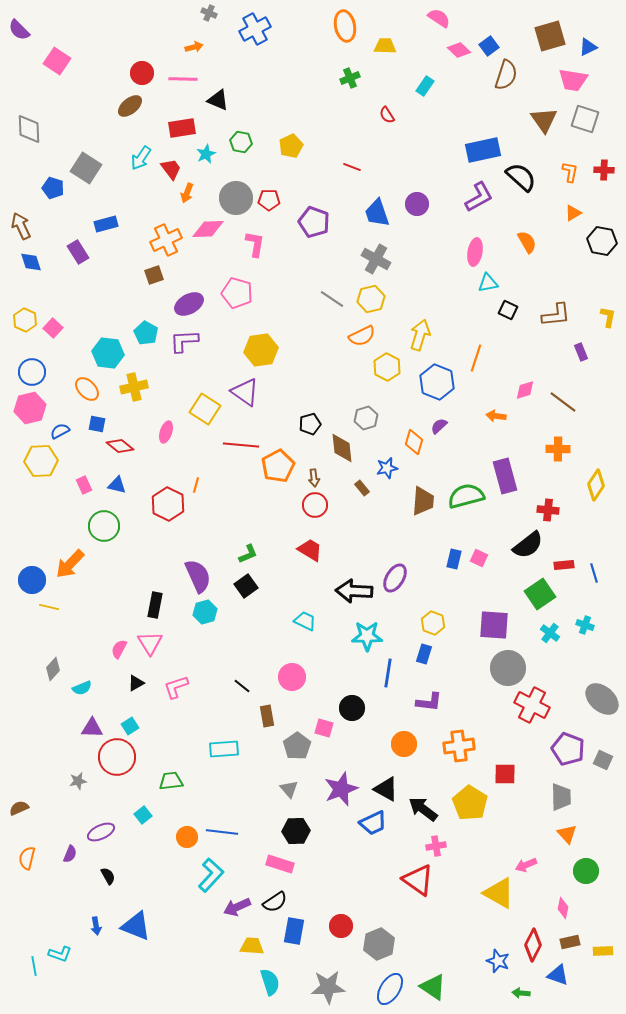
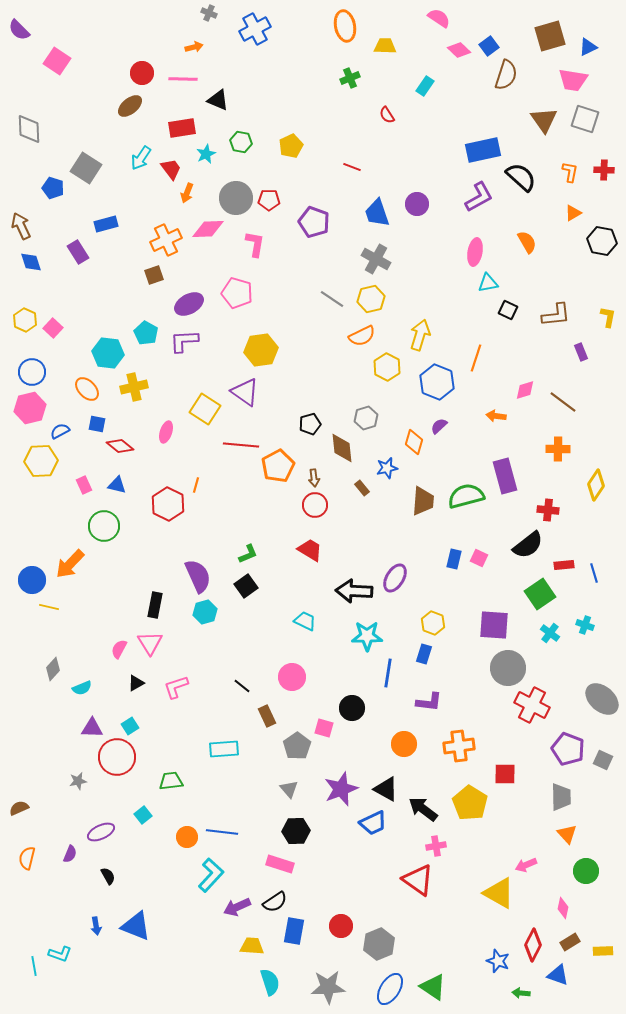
brown rectangle at (267, 716): rotated 15 degrees counterclockwise
brown rectangle at (570, 942): rotated 18 degrees counterclockwise
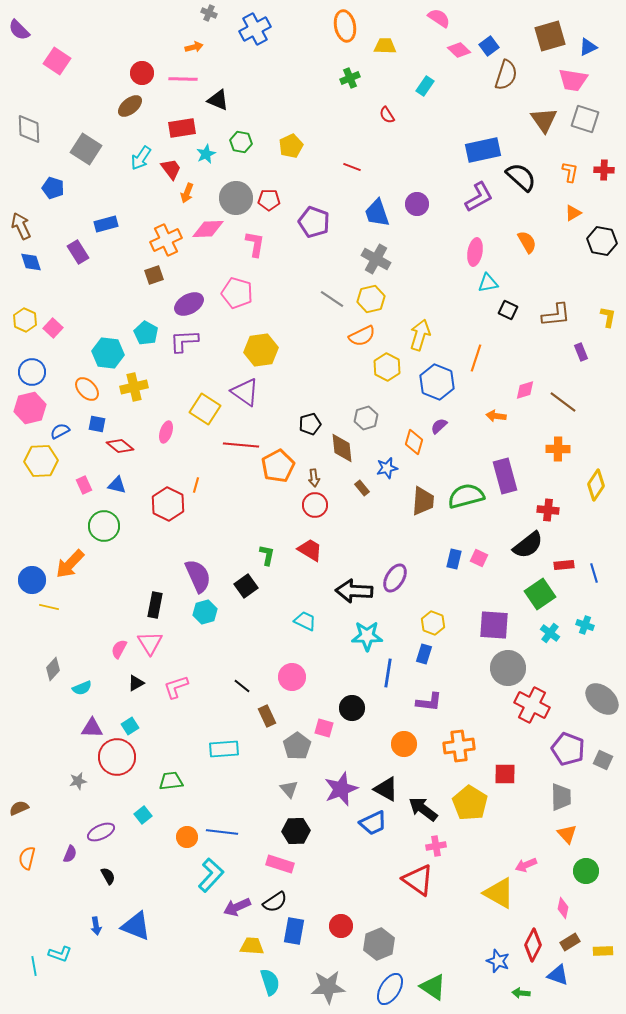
gray square at (86, 168): moved 19 px up
green L-shape at (248, 554): moved 19 px right, 1 px down; rotated 55 degrees counterclockwise
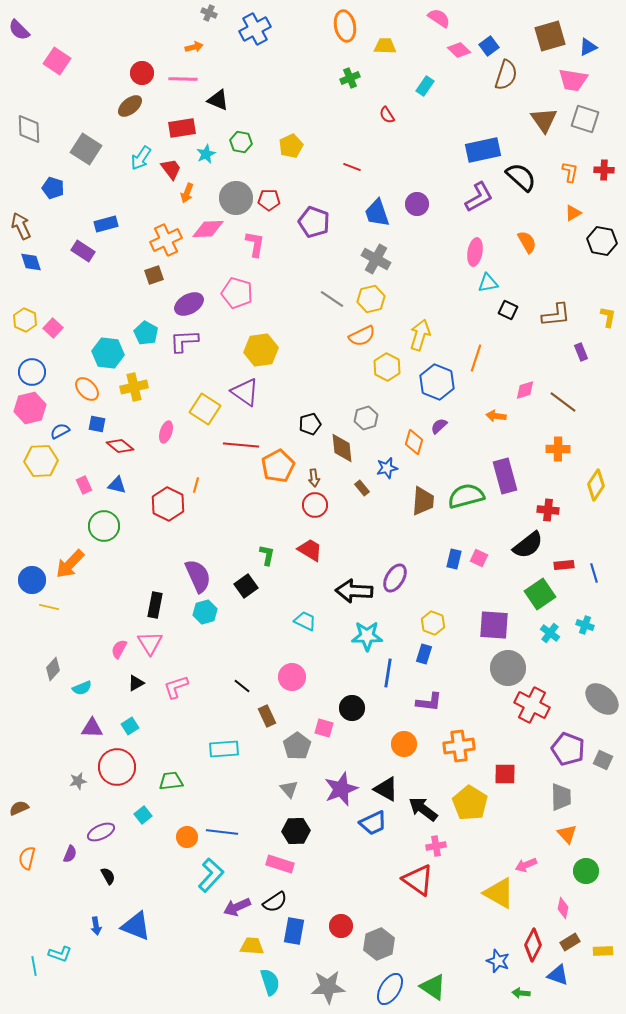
purple rectangle at (78, 252): moved 5 px right, 1 px up; rotated 25 degrees counterclockwise
red circle at (117, 757): moved 10 px down
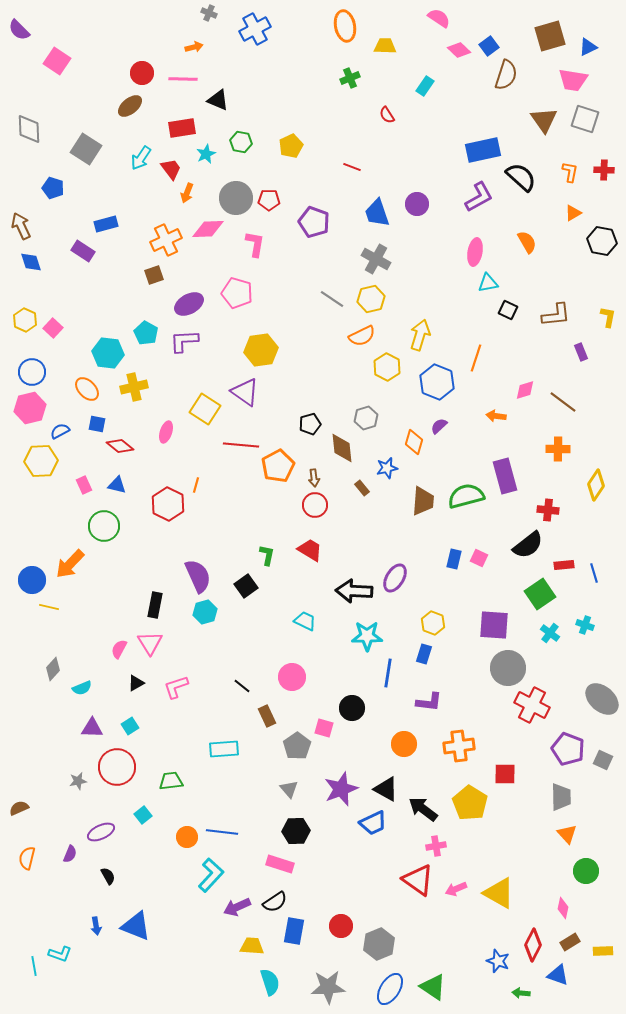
pink arrow at (526, 865): moved 70 px left, 24 px down
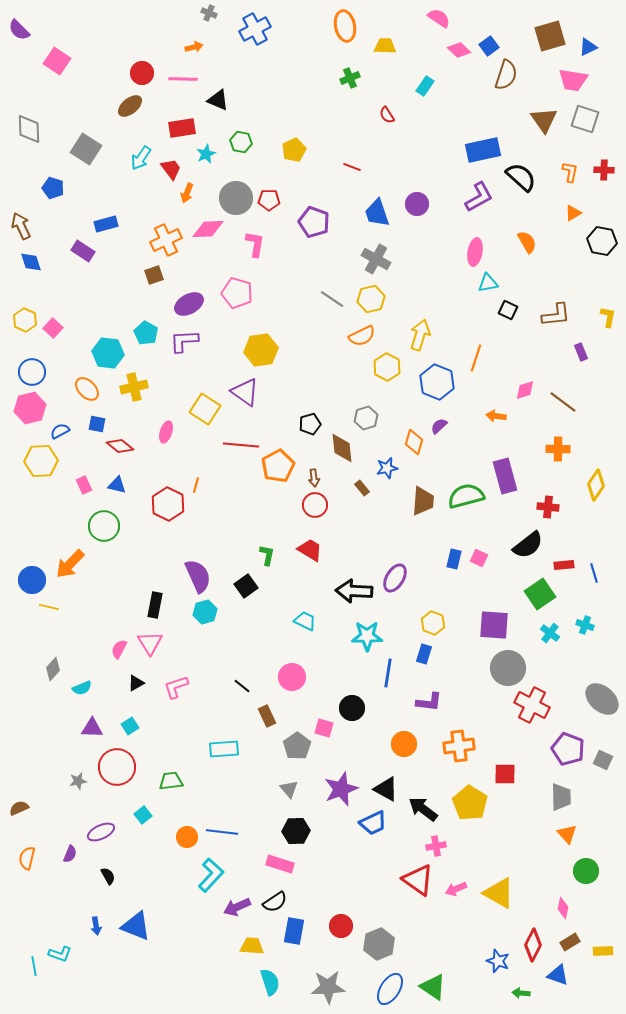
yellow pentagon at (291, 146): moved 3 px right, 4 px down
red cross at (548, 510): moved 3 px up
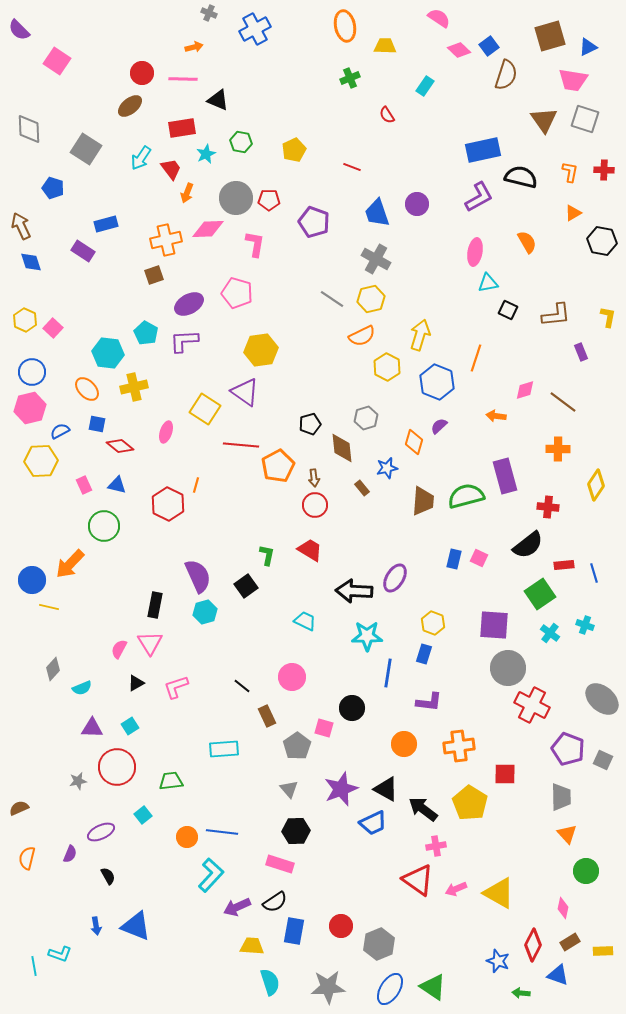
black semicircle at (521, 177): rotated 28 degrees counterclockwise
orange cross at (166, 240): rotated 12 degrees clockwise
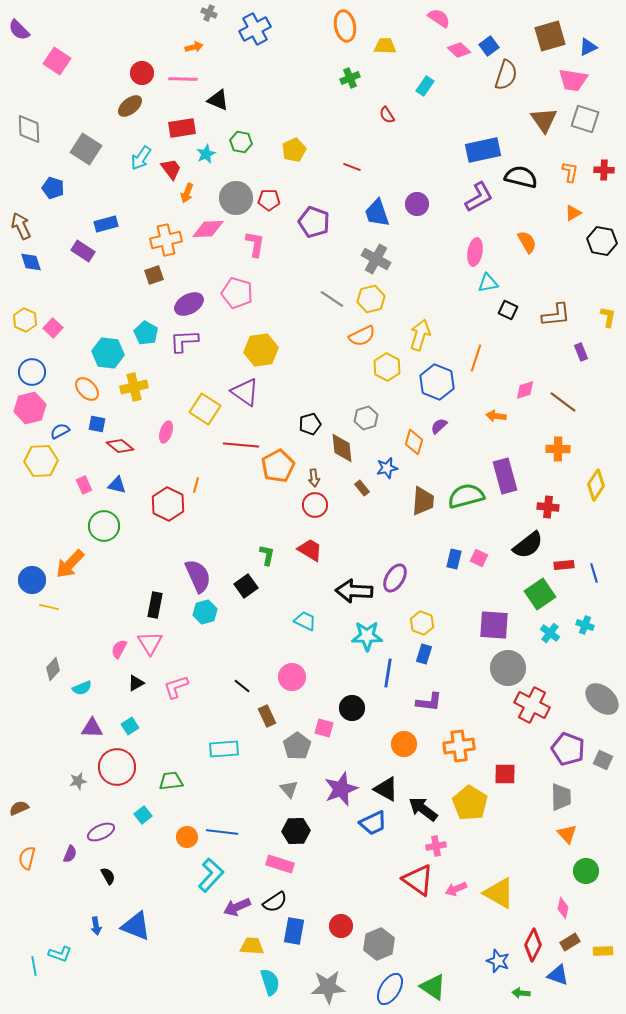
yellow hexagon at (433, 623): moved 11 px left
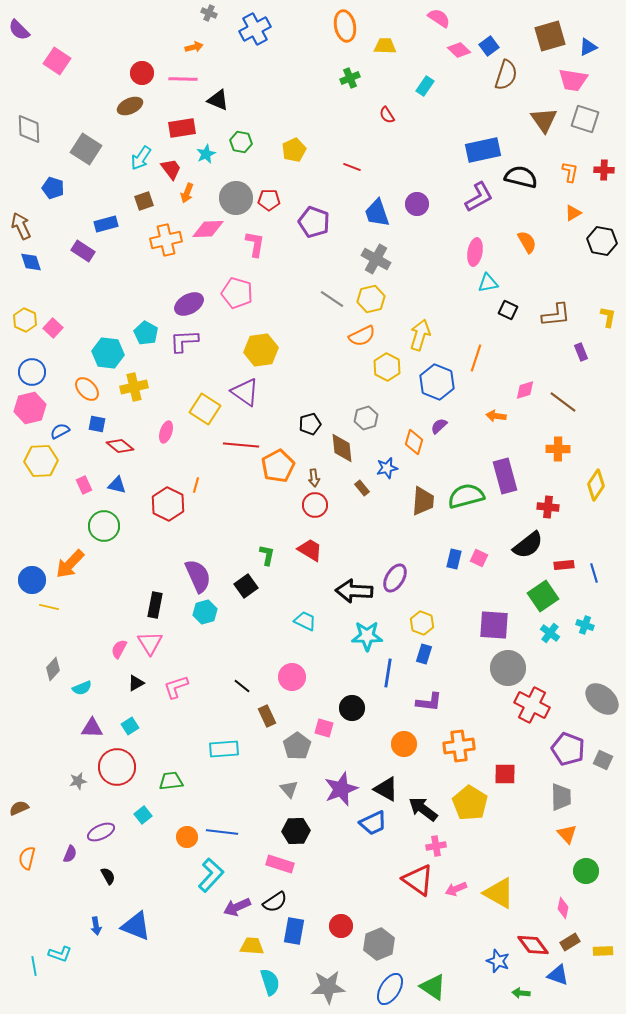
brown ellipse at (130, 106): rotated 15 degrees clockwise
brown square at (154, 275): moved 10 px left, 74 px up
green square at (540, 594): moved 3 px right, 2 px down
red diamond at (533, 945): rotated 64 degrees counterclockwise
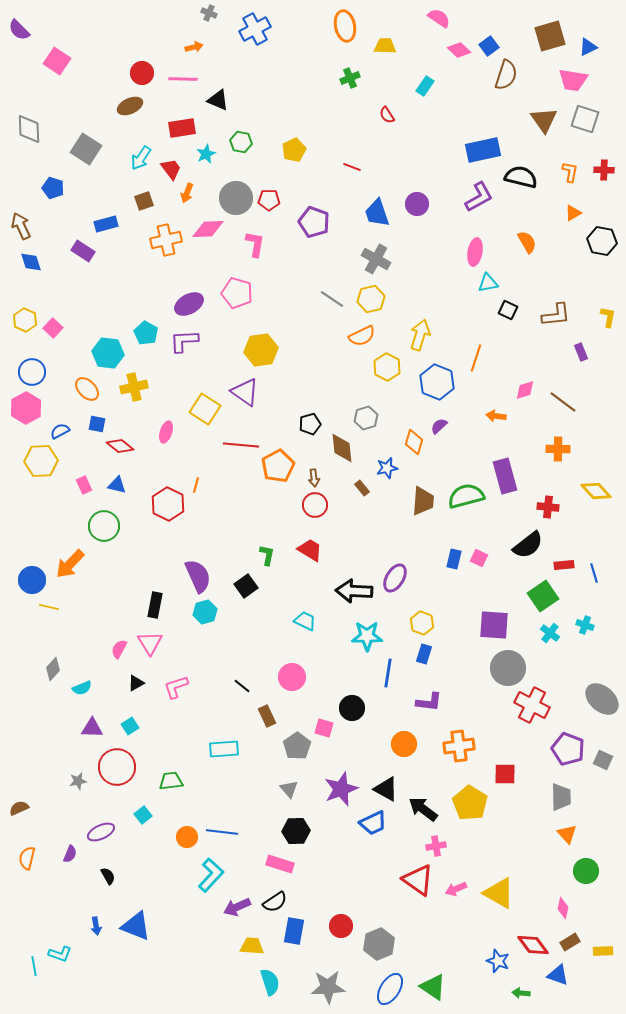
pink hexagon at (30, 408): moved 4 px left; rotated 16 degrees counterclockwise
yellow diamond at (596, 485): moved 6 px down; rotated 76 degrees counterclockwise
